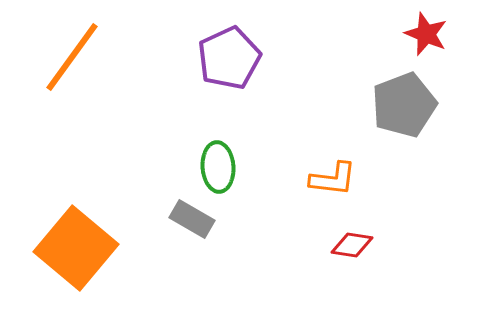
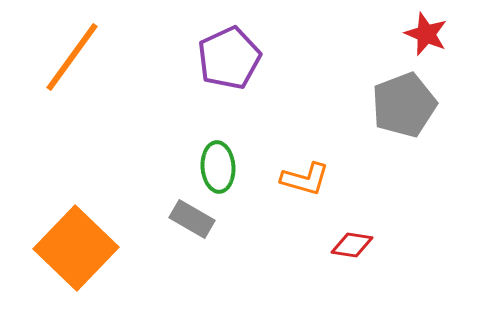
orange L-shape: moved 28 px left; rotated 9 degrees clockwise
orange square: rotated 4 degrees clockwise
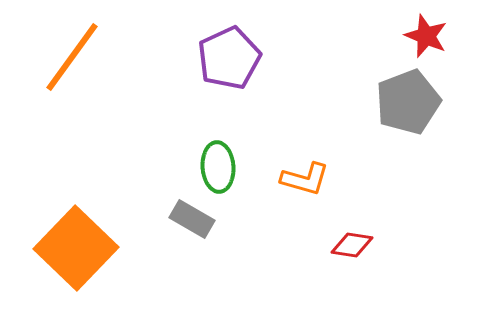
red star: moved 2 px down
gray pentagon: moved 4 px right, 3 px up
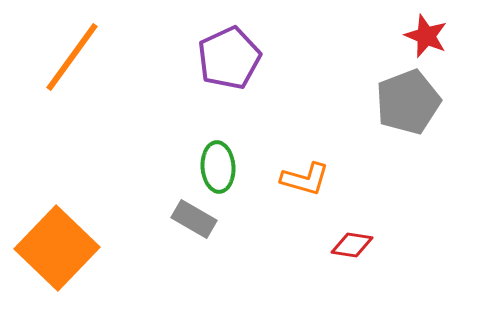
gray rectangle: moved 2 px right
orange square: moved 19 px left
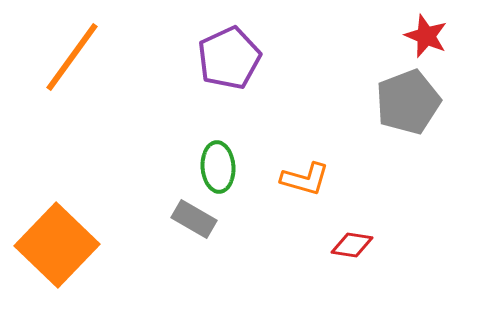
orange square: moved 3 px up
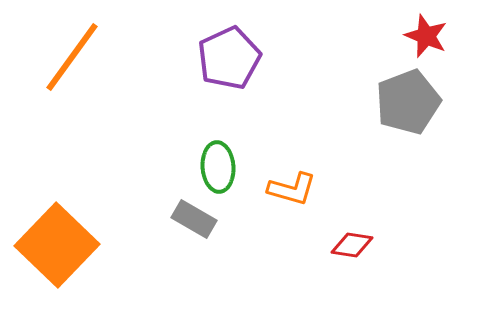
orange L-shape: moved 13 px left, 10 px down
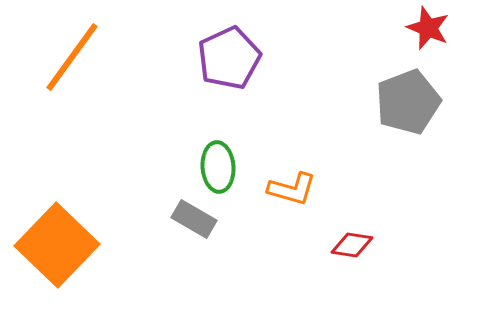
red star: moved 2 px right, 8 px up
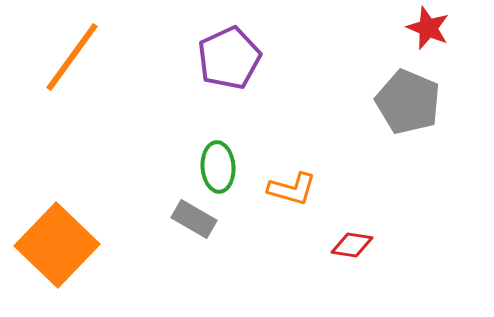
gray pentagon: rotated 28 degrees counterclockwise
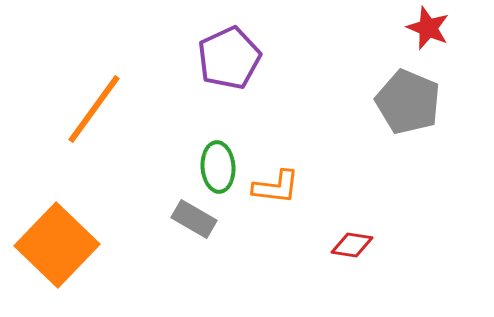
orange line: moved 22 px right, 52 px down
orange L-shape: moved 16 px left, 2 px up; rotated 9 degrees counterclockwise
